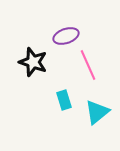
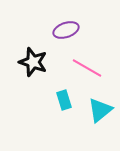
purple ellipse: moved 6 px up
pink line: moved 1 px left, 3 px down; rotated 36 degrees counterclockwise
cyan triangle: moved 3 px right, 2 px up
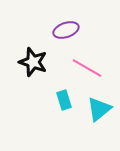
cyan triangle: moved 1 px left, 1 px up
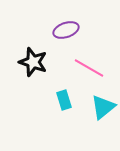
pink line: moved 2 px right
cyan triangle: moved 4 px right, 2 px up
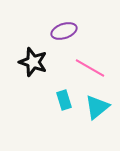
purple ellipse: moved 2 px left, 1 px down
pink line: moved 1 px right
cyan triangle: moved 6 px left
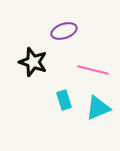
pink line: moved 3 px right, 2 px down; rotated 16 degrees counterclockwise
cyan triangle: moved 1 px right, 1 px down; rotated 16 degrees clockwise
